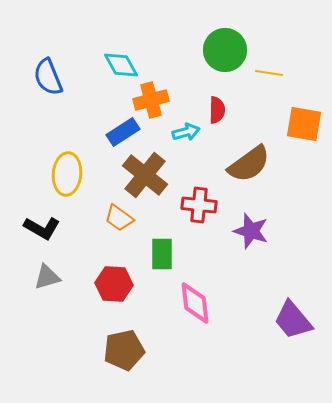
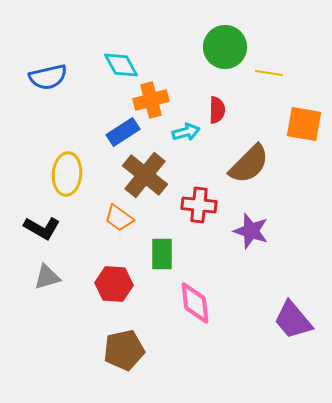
green circle: moved 3 px up
blue semicircle: rotated 81 degrees counterclockwise
brown semicircle: rotated 9 degrees counterclockwise
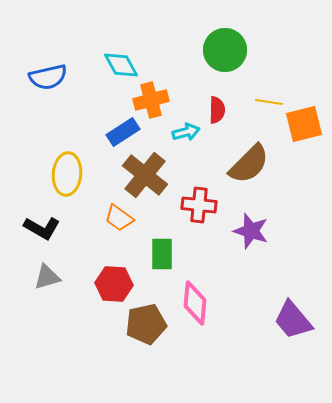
green circle: moved 3 px down
yellow line: moved 29 px down
orange square: rotated 24 degrees counterclockwise
pink diamond: rotated 12 degrees clockwise
brown pentagon: moved 22 px right, 26 px up
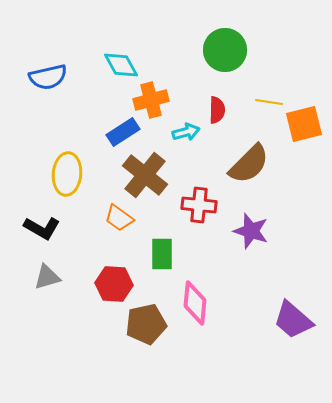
purple trapezoid: rotated 9 degrees counterclockwise
